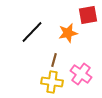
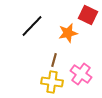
red square: rotated 36 degrees clockwise
black line: moved 6 px up
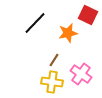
black line: moved 3 px right, 3 px up
brown line: rotated 16 degrees clockwise
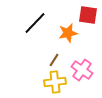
red square: rotated 18 degrees counterclockwise
pink cross: moved 1 px right, 4 px up
yellow cross: moved 3 px right; rotated 15 degrees counterclockwise
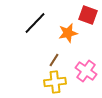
red square: rotated 12 degrees clockwise
pink cross: moved 4 px right, 1 px down
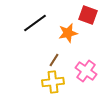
black line: rotated 10 degrees clockwise
yellow cross: moved 2 px left
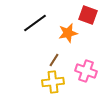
pink cross: rotated 15 degrees counterclockwise
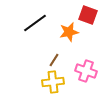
orange star: moved 1 px right, 1 px up
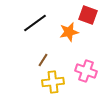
brown line: moved 11 px left
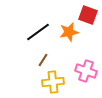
black line: moved 3 px right, 9 px down
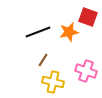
red square: moved 2 px down
black line: rotated 15 degrees clockwise
yellow cross: rotated 20 degrees clockwise
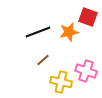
brown line: rotated 16 degrees clockwise
yellow cross: moved 8 px right
